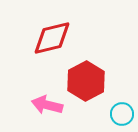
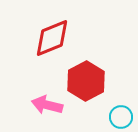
red diamond: rotated 9 degrees counterclockwise
cyan circle: moved 1 px left, 3 px down
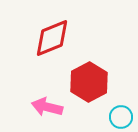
red hexagon: moved 3 px right, 1 px down
pink arrow: moved 2 px down
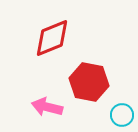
red hexagon: rotated 21 degrees counterclockwise
cyan circle: moved 1 px right, 2 px up
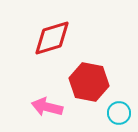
red diamond: rotated 6 degrees clockwise
cyan circle: moved 3 px left, 2 px up
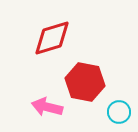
red hexagon: moved 4 px left
cyan circle: moved 1 px up
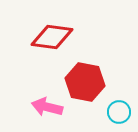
red diamond: moved 1 px up; rotated 24 degrees clockwise
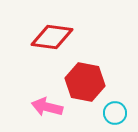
cyan circle: moved 4 px left, 1 px down
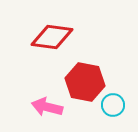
cyan circle: moved 2 px left, 8 px up
